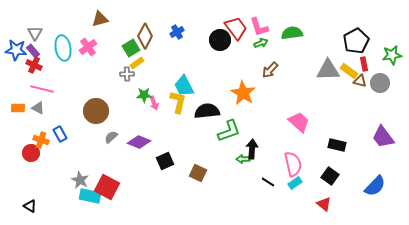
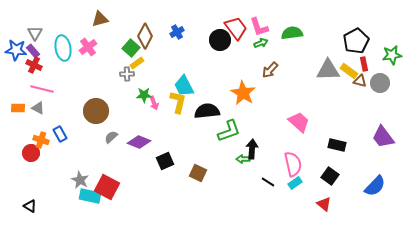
green square at (131, 48): rotated 18 degrees counterclockwise
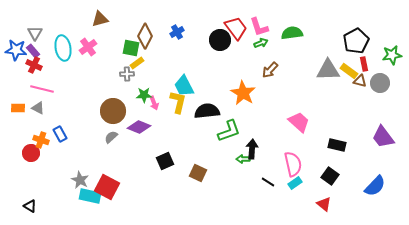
green square at (131, 48): rotated 30 degrees counterclockwise
brown circle at (96, 111): moved 17 px right
purple diamond at (139, 142): moved 15 px up
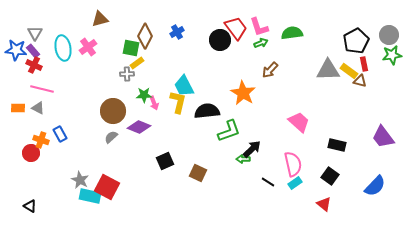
gray circle at (380, 83): moved 9 px right, 48 px up
black arrow at (252, 149): rotated 42 degrees clockwise
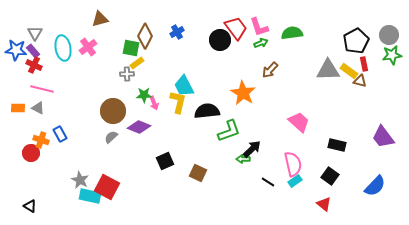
cyan rectangle at (295, 183): moved 2 px up
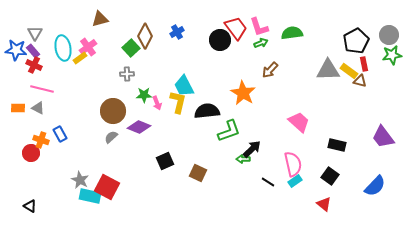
green square at (131, 48): rotated 36 degrees clockwise
yellow rectangle at (137, 63): moved 57 px left, 5 px up
pink arrow at (154, 103): moved 3 px right
